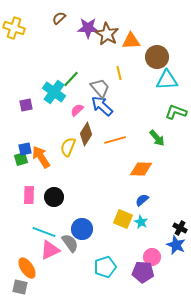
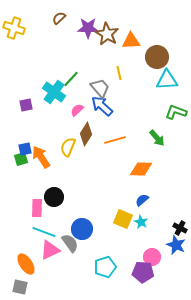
pink rectangle: moved 8 px right, 13 px down
orange ellipse: moved 1 px left, 4 px up
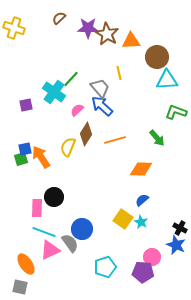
yellow square: rotated 12 degrees clockwise
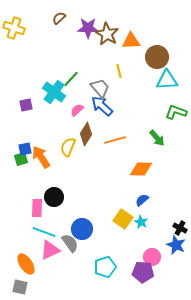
yellow line: moved 2 px up
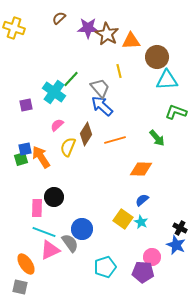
pink semicircle: moved 20 px left, 15 px down
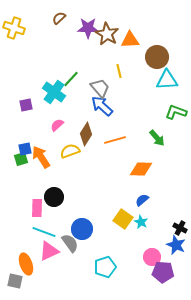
orange triangle: moved 1 px left, 1 px up
yellow semicircle: moved 2 px right, 4 px down; rotated 48 degrees clockwise
pink triangle: moved 1 px left, 1 px down
orange ellipse: rotated 15 degrees clockwise
purple pentagon: moved 20 px right
gray square: moved 5 px left, 6 px up
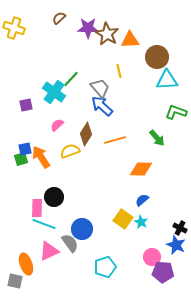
cyan line: moved 8 px up
